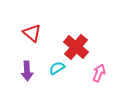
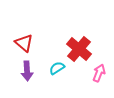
red triangle: moved 8 px left, 10 px down
red cross: moved 3 px right, 2 px down
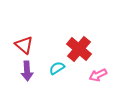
red triangle: moved 2 px down
pink arrow: moved 1 px left, 2 px down; rotated 138 degrees counterclockwise
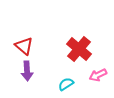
red triangle: moved 1 px down
cyan semicircle: moved 9 px right, 16 px down
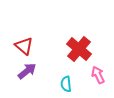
purple arrow: rotated 126 degrees counterclockwise
pink arrow: rotated 90 degrees clockwise
cyan semicircle: rotated 63 degrees counterclockwise
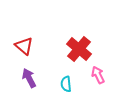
purple arrow: moved 2 px right, 7 px down; rotated 78 degrees counterclockwise
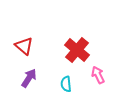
red cross: moved 2 px left, 1 px down
purple arrow: rotated 60 degrees clockwise
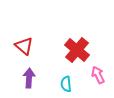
purple arrow: rotated 30 degrees counterclockwise
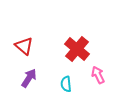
red cross: moved 1 px up
purple arrow: rotated 30 degrees clockwise
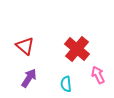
red triangle: moved 1 px right
